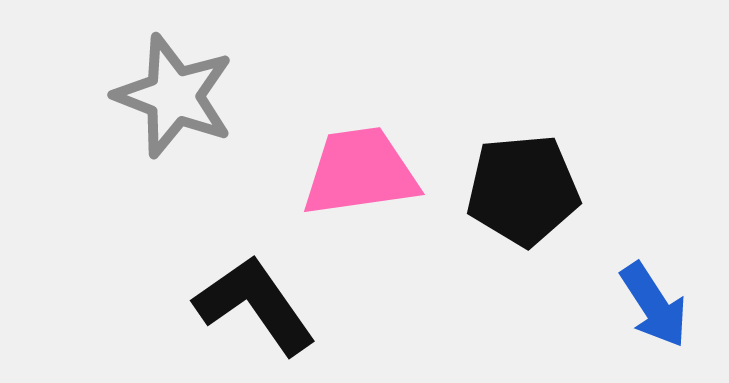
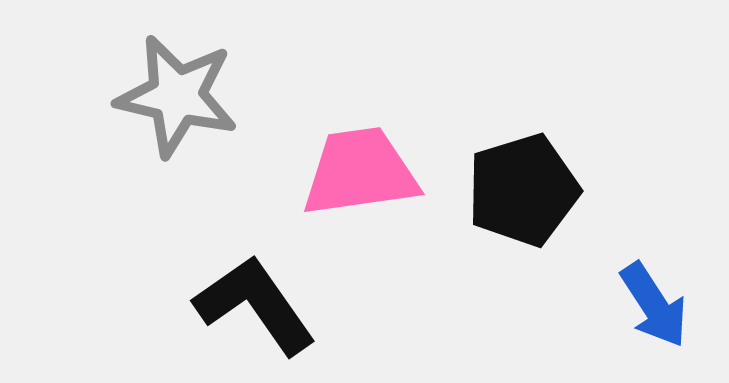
gray star: moved 3 px right; rotated 8 degrees counterclockwise
black pentagon: rotated 12 degrees counterclockwise
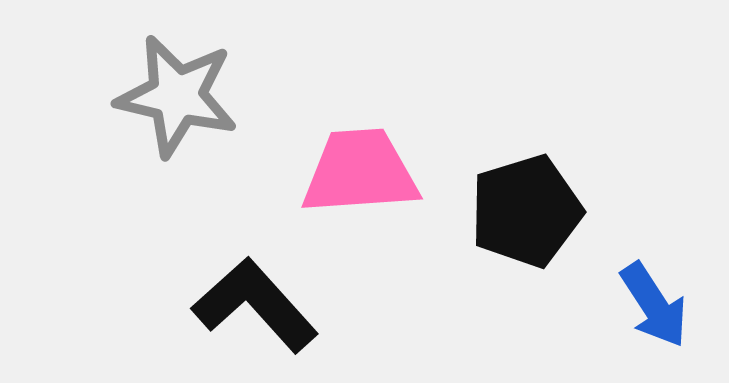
pink trapezoid: rotated 4 degrees clockwise
black pentagon: moved 3 px right, 21 px down
black L-shape: rotated 7 degrees counterclockwise
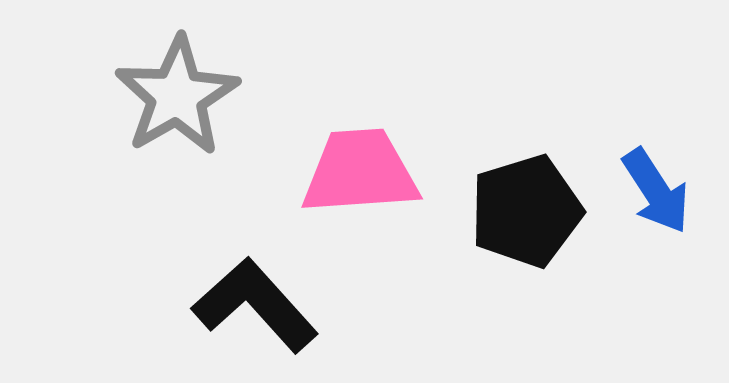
gray star: rotated 29 degrees clockwise
blue arrow: moved 2 px right, 114 px up
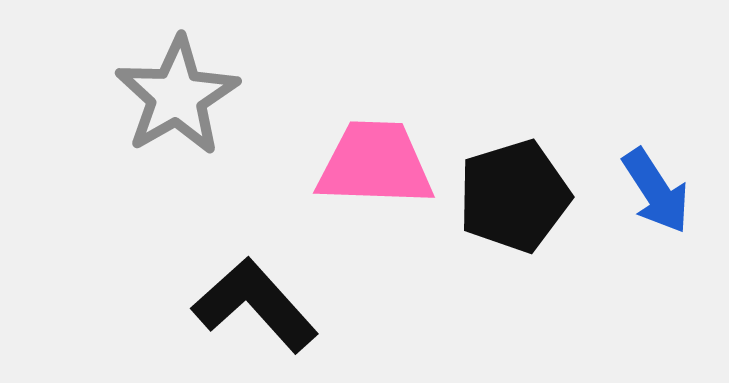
pink trapezoid: moved 15 px right, 8 px up; rotated 6 degrees clockwise
black pentagon: moved 12 px left, 15 px up
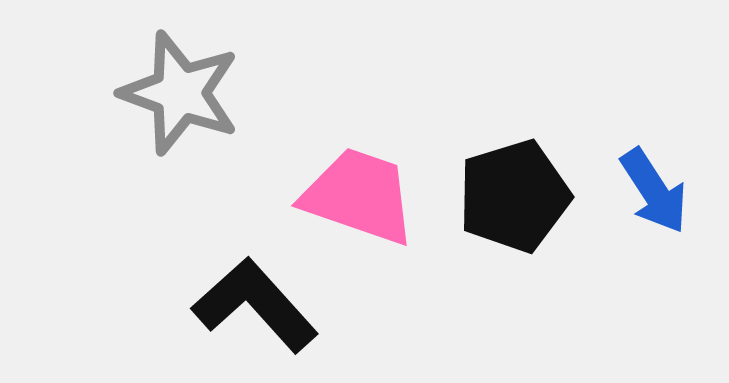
gray star: moved 3 px right, 3 px up; rotated 22 degrees counterclockwise
pink trapezoid: moved 16 px left, 32 px down; rotated 17 degrees clockwise
blue arrow: moved 2 px left
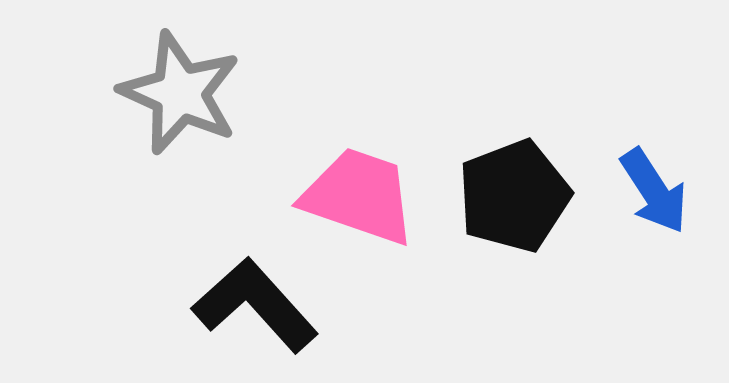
gray star: rotated 4 degrees clockwise
black pentagon: rotated 4 degrees counterclockwise
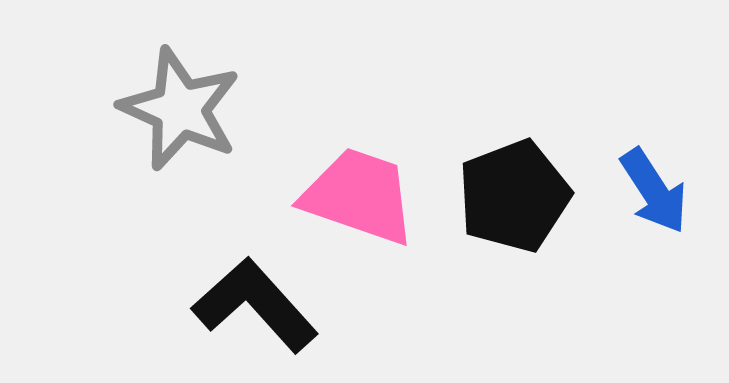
gray star: moved 16 px down
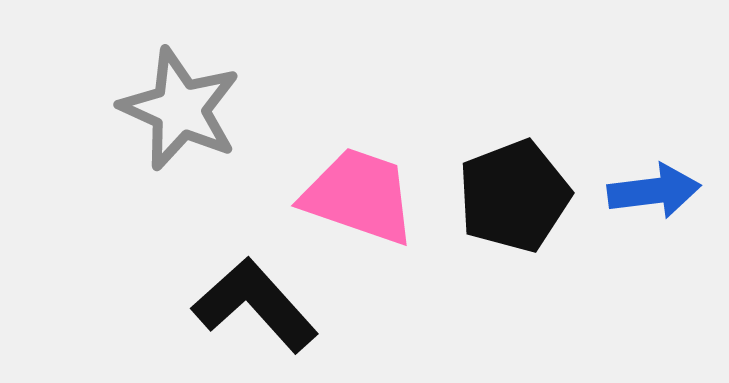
blue arrow: rotated 64 degrees counterclockwise
